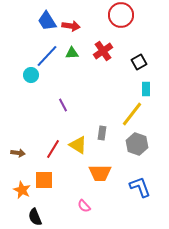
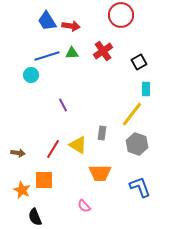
blue line: rotated 30 degrees clockwise
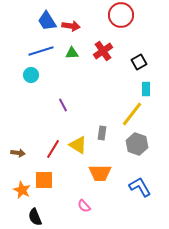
blue line: moved 6 px left, 5 px up
blue L-shape: rotated 10 degrees counterclockwise
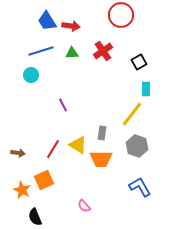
gray hexagon: moved 2 px down
orange trapezoid: moved 1 px right, 14 px up
orange square: rotated 24 degrees counterclockwise
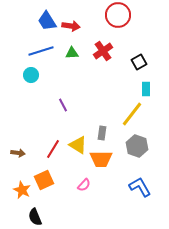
red circle: moved 3 px left
pink semicircle: moved 21 px up; rotated 96 degrees counterclockwise
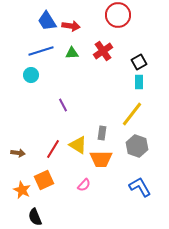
cyan rectangle: moved 7 px left, 7 px up
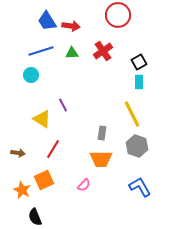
yellow line: rotated 64 degrees counterclockwise
yellow triangle: moved 36 px left, 26 px up
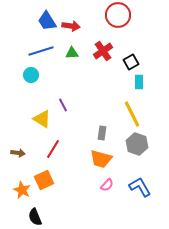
black square: moved 8 px left
gray hexagon: moved 2 px up
orange trapezoid: rotated 15 degrees clockwise
pink semicircle: moved 23 px right
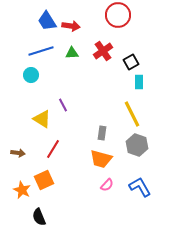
gray hexagon: moved 1 px down
black semicircle: moved 4 px right
